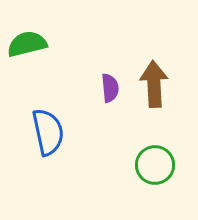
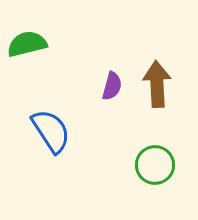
brown arrow: moved 3 px right
purple semicircle: moved 2 px right, 2 px up; rotated 20 degrees clockwise
blue semicircle: moved 3 px right, 1 px up; rotated 21 degrees counterclockwise
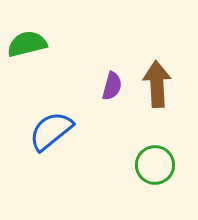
blue semicircle: rotated 96 degrees counterclockwise
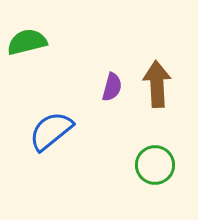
green semicircle: moved 2 px up
purple semicircle: moved 1 px down
